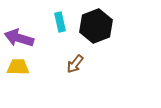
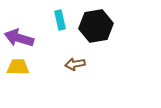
cyan rectangle: moved 2 px up
black hexagon: rotated 12 degrees clockwise
brown arrow: rotated 42 degrees clockwise
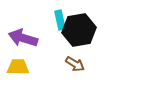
black hexagon: moved 17 px left, 4 px down
purple arrow: moved 4 px right
brown arrow: rotated 138 degrees counterclockwise
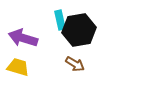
yellow trapezoid: rotated 15 degrees clockwise
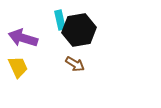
yellow trapezoid: rotated 50 degrees clockwise
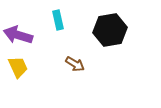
cyan rectangle: moved 2 px left
black hexagon: moved 31 px right
purple arrow: moved 5 px left, 3 px up
